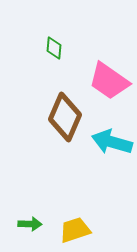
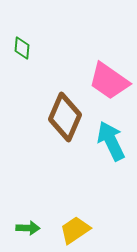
green diamond: moved 32 px left
cyan arrow: moved 1 px left, 1 px up; rotated 48 degrees clockwise
green arrow: moved 2 px left, 4 px down
yellow trapezoid: rotated 16 degrees counterclockwise
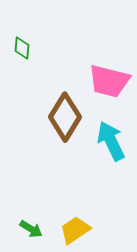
pink trapezoid: rotated 21 degrees counterclockwise
brown diamond: rotated 9 degrees clockwise
green arrow: moved 3 px right, 1 px down; rotated 30 degrees clockwise
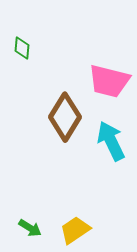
green arrow: moved 1 px left, 1 px up
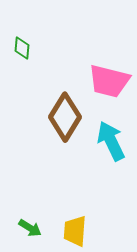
yellow trapezoid: moved 1 px down; rotated 52 degrees counterclockwise
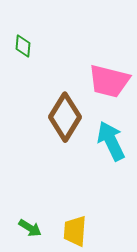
green diamond: moved 1 px right, 2 px up
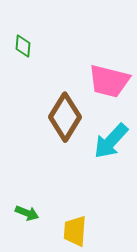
cyan arrow: rotated 111 degrees counterclockwise
green arrow: moved 3 px left, 15 px up; rotated 10 degrees counterclockwise
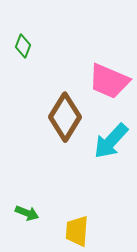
green diamond: rotated 15 degrees clockwise
pink trapezoid: rotated 9 degrees clockwise
yellow trapezoid: moved 2 px right
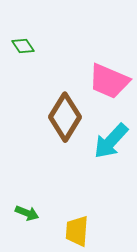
green diamond: rotated 55 degrees counterclockwise
